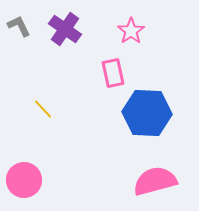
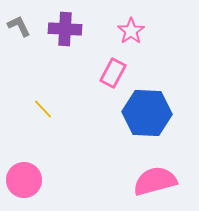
purple cross: rotated 32 degrees counterclockwise
pink rectangle: rotated 40 degrees clockwise
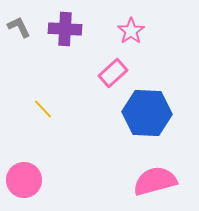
gray L-shape: moved 1 px down
pink rectangle: rotated 20 degrees clockwise
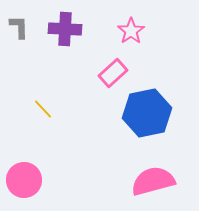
gray L-shape: rotated 25 degrees clockwise
blue hexagon: rotated 15 degrees counterclockwise
pink semicircle: moved 2 px left
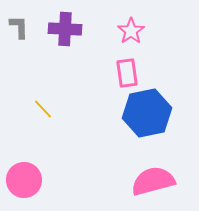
pink rectangle: moved 14 px right; rotated 56 degrees counterclockwise
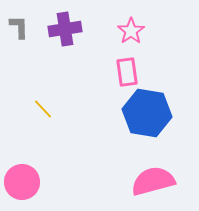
purple cross: rotated 12 degrees counterclockwise
pink rectangle: moved 1 px up
blue hexagon: rotated 21 degrees clockwise
pink circle: moved 2 px left, 2 px down
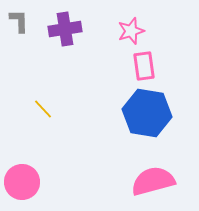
gray L-shape: moved 6 px up
pink star: rotated 16 degrees clockwise
pink rectangle: moved 17 px right, 6 px up
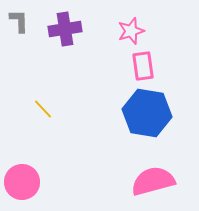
pink rectangle: moved 1 px left
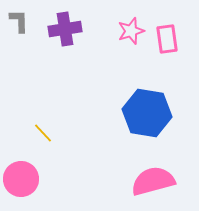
pink rectangle: moved 24 px right, 27 px up
yellow line: moved 24 px down
pink circle: moved 1 px left, 3 px up
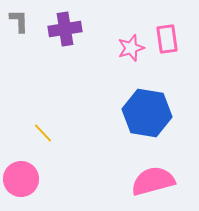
pink star: moved 17 px down
